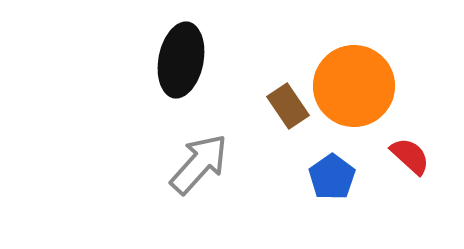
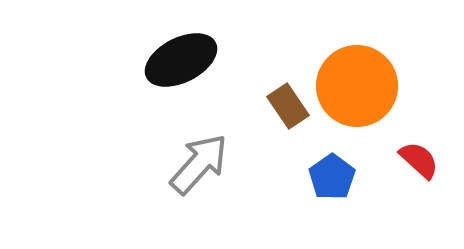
black ellipse: rotated 52 degrees clockwise
orange circle: moved 3 px right
red semicircle: moved 9 px right, 4 px down
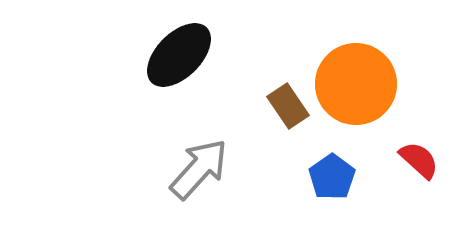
black ellipse: moved 2 px left, 5 px up; rotated 18 degrees counterclockwise
orange circle: moved 1 px left, 2 px up
gray arrow: moved 5 px down
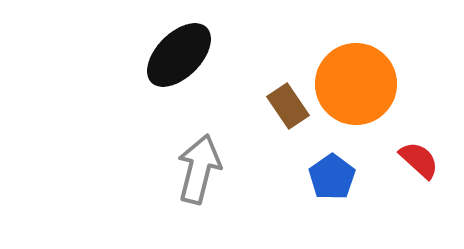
gray arrow: rotated 28 degrees counterclockwise
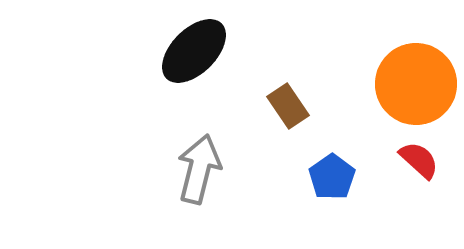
black ellipse: moved 15 px right, 4 px up
orange circle: moved 60 px right
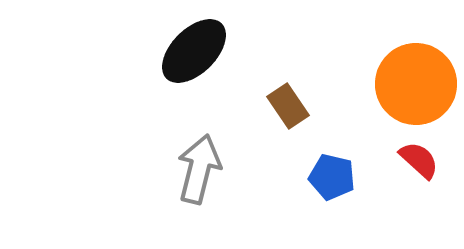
blue pentagon: rotated 24 degrees counterclockwise
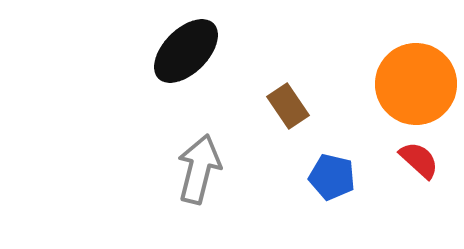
black ellipse: moved 8 px left
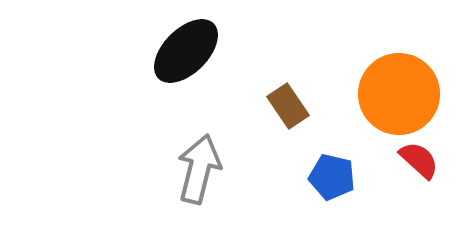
orange circle: moved 17 px left, 10 px down
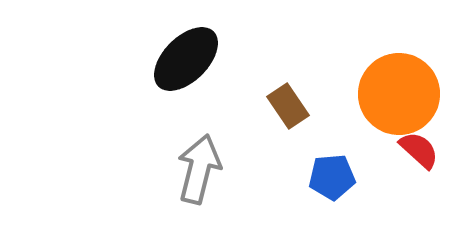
black ellipse: moved 8 px down
red semicircle: moved 10 px up
blue pentagon: rotated 18 degrees counterclockwise
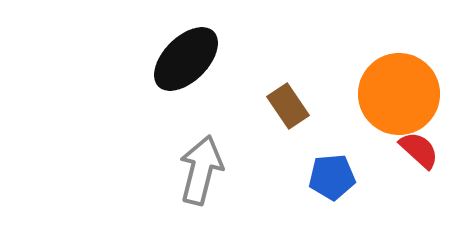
gray arrow: moved 2 px right, 1 px down
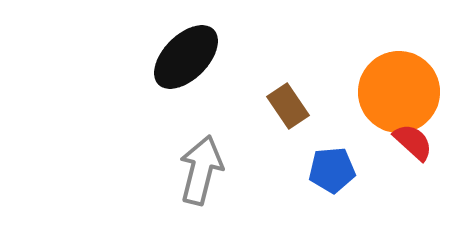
black ellipse: moved 2 px up
orange circle: moved 2 px up
red semicircle: moved 6 px left, 8 px up
blue pentagon: moved 7 px up
